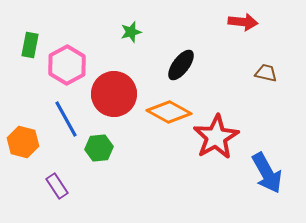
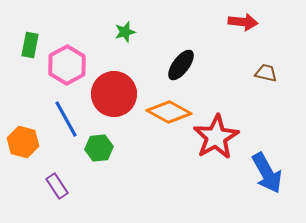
green star: moved 6 px left
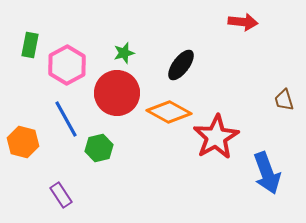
green star: moved 1 px left, 21 px down
brown trapezoid: moved 18 px right, 27 px down; rotated 120 degrees counterclockwise
red circle: moved 3 px right, 1 px up
green hexagon: rotated 8 degrees counterclockwise
blue arrow: rotated 9 degrees clockwise
purple rectangle: moved 4 px right, 9 px down
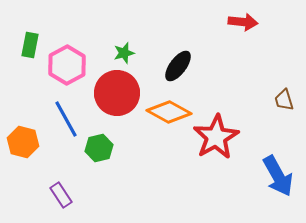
black ellipse: moved 3 px left, 1 px down
blue arrow: moved 11 px right, 3 px down; rotated 9 degrees counterclockwise
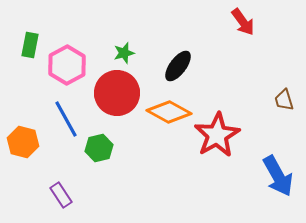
red arrow: rotated 48 degrees clockwise
red star: moved 1 px right, 2 px up
